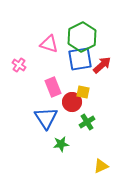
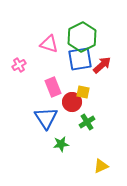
pink cross: rotated 24 degrees clockwise
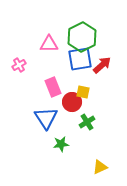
pink triangle: rotated 18 degrees counterclockwise
yellow triangle: moved 1 px left, 1 px down
